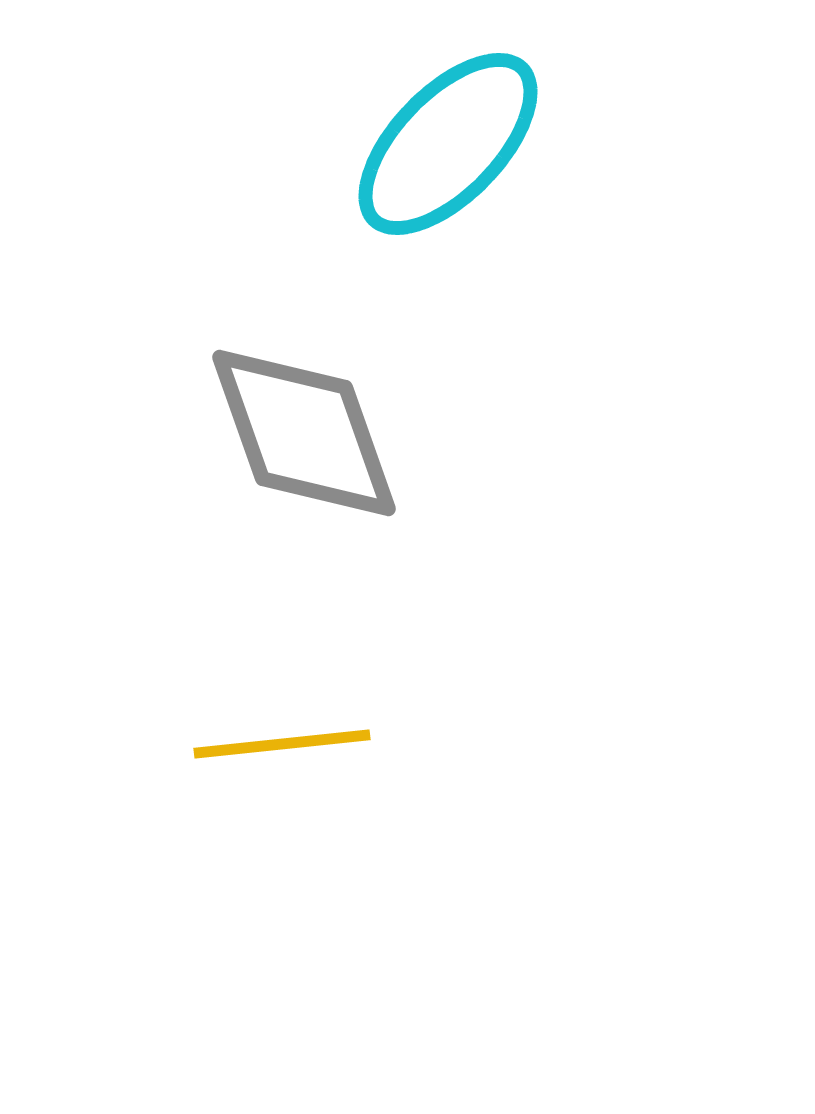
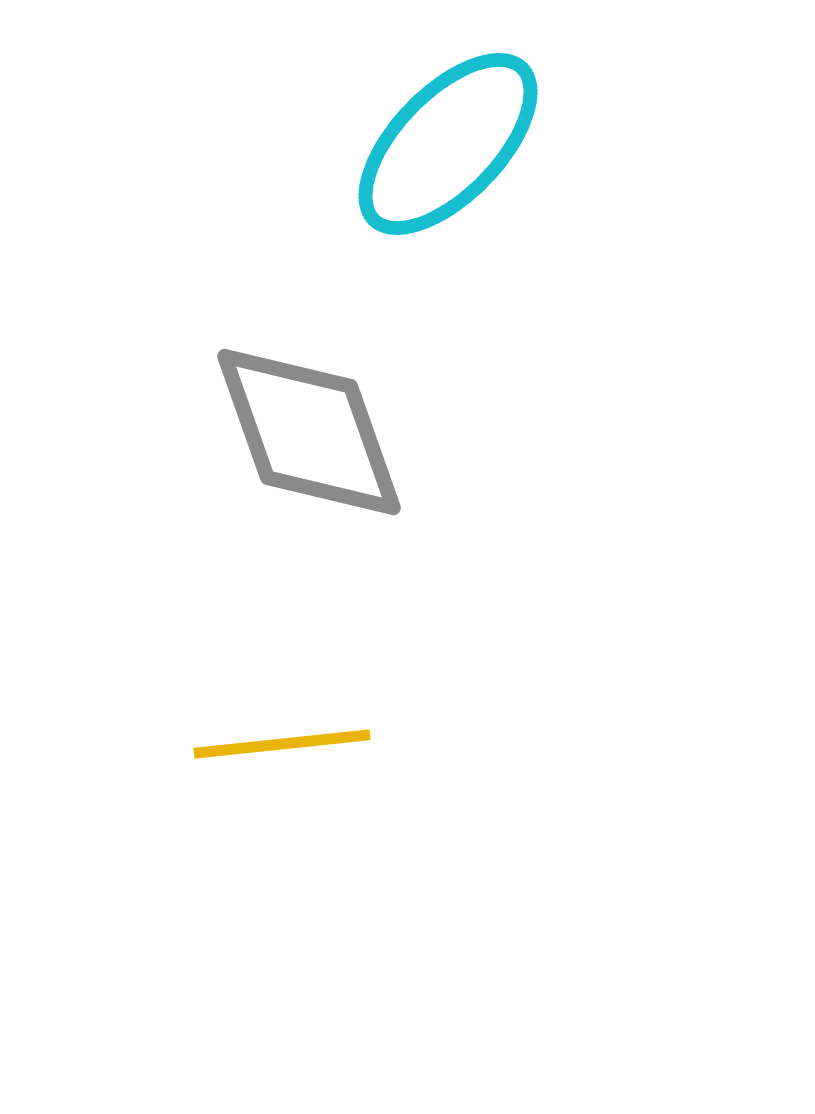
gray diamond: moved 5 px right, 1 px up
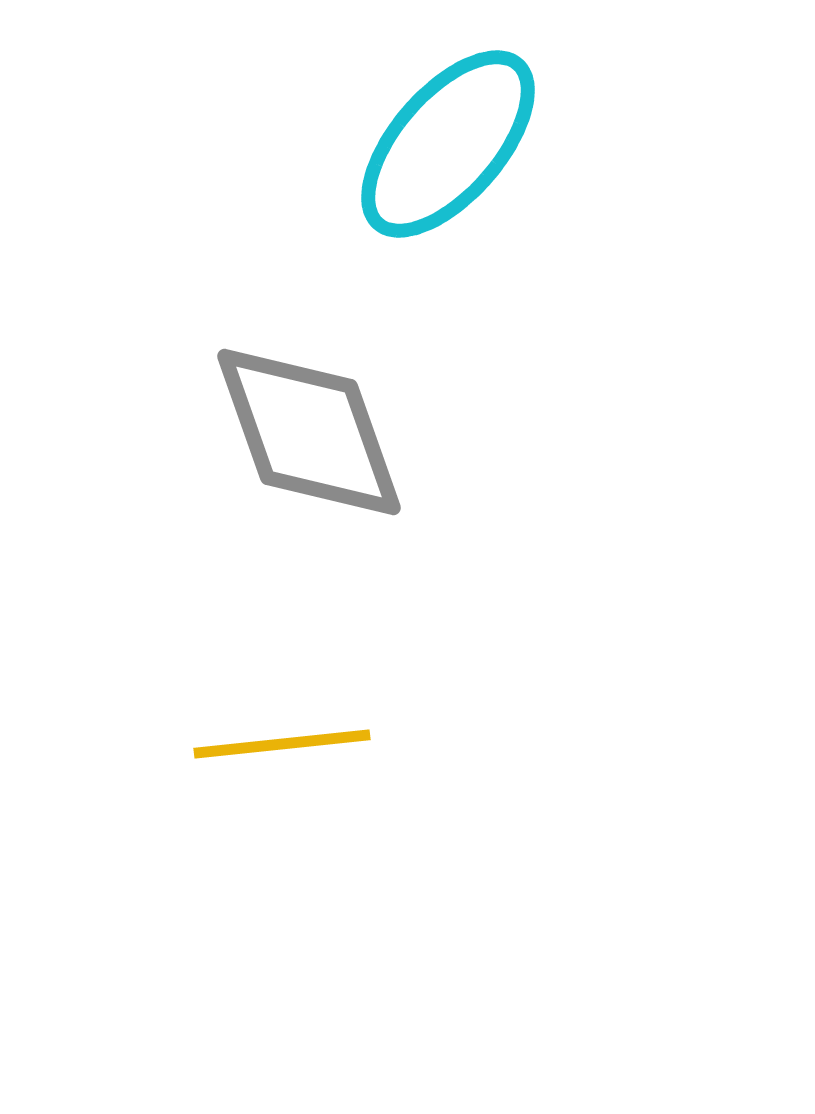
cyan ellipse: rotated 3 degrees counterclockwise
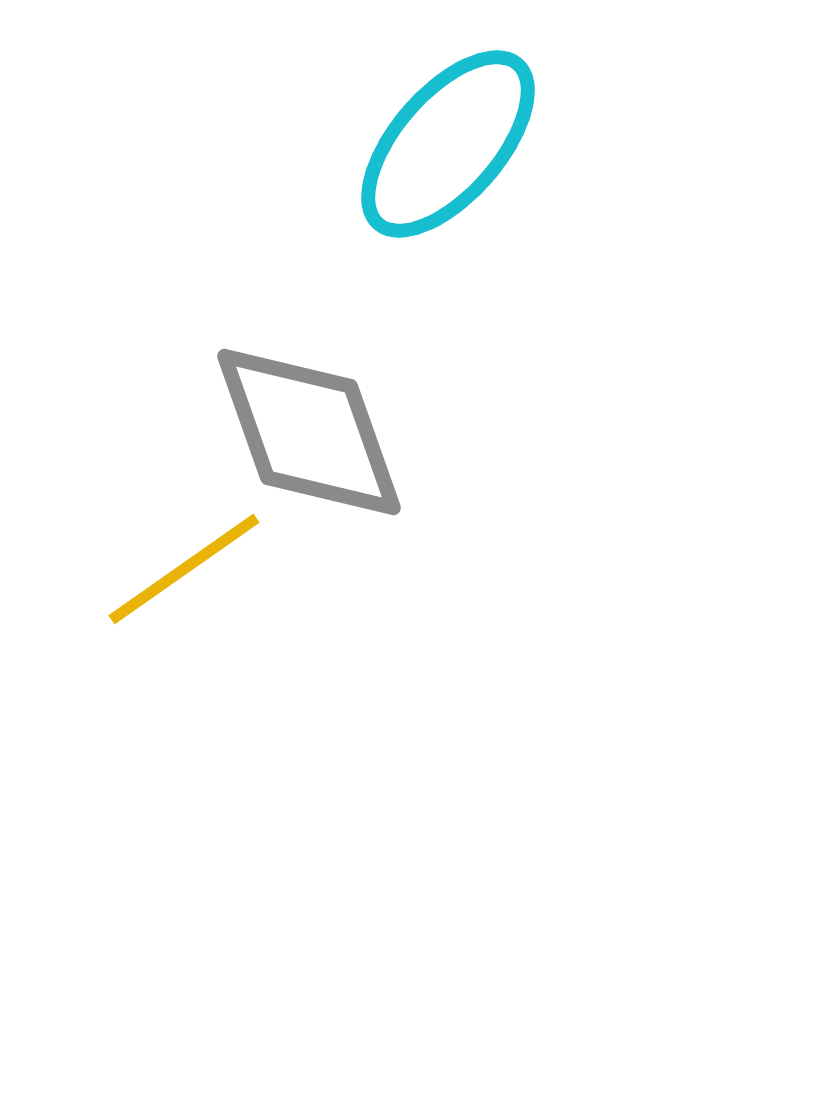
yellow line: moved 98 px left, 175 px up; rotated 29 degrees counterclockwise
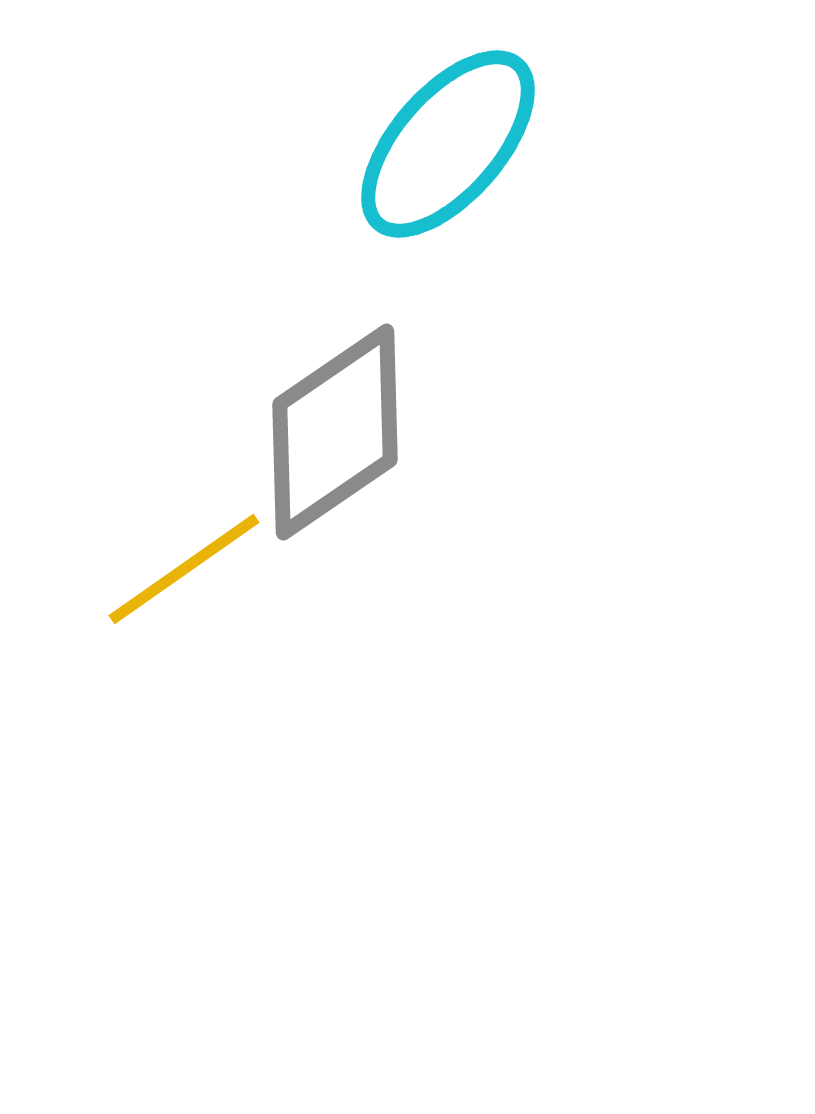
gray diamond: moved 26 px right; rotated 75 degrees clockwise
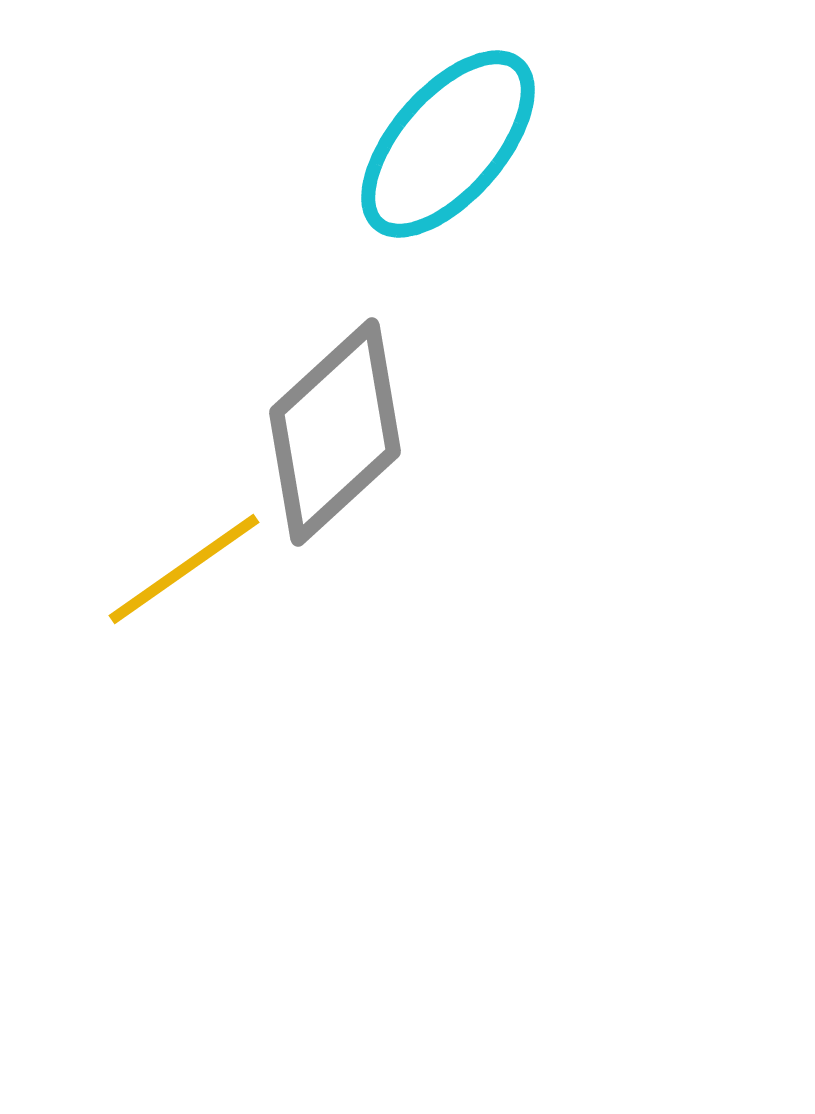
gray diamond: rotated 8 degrees counterclockwise
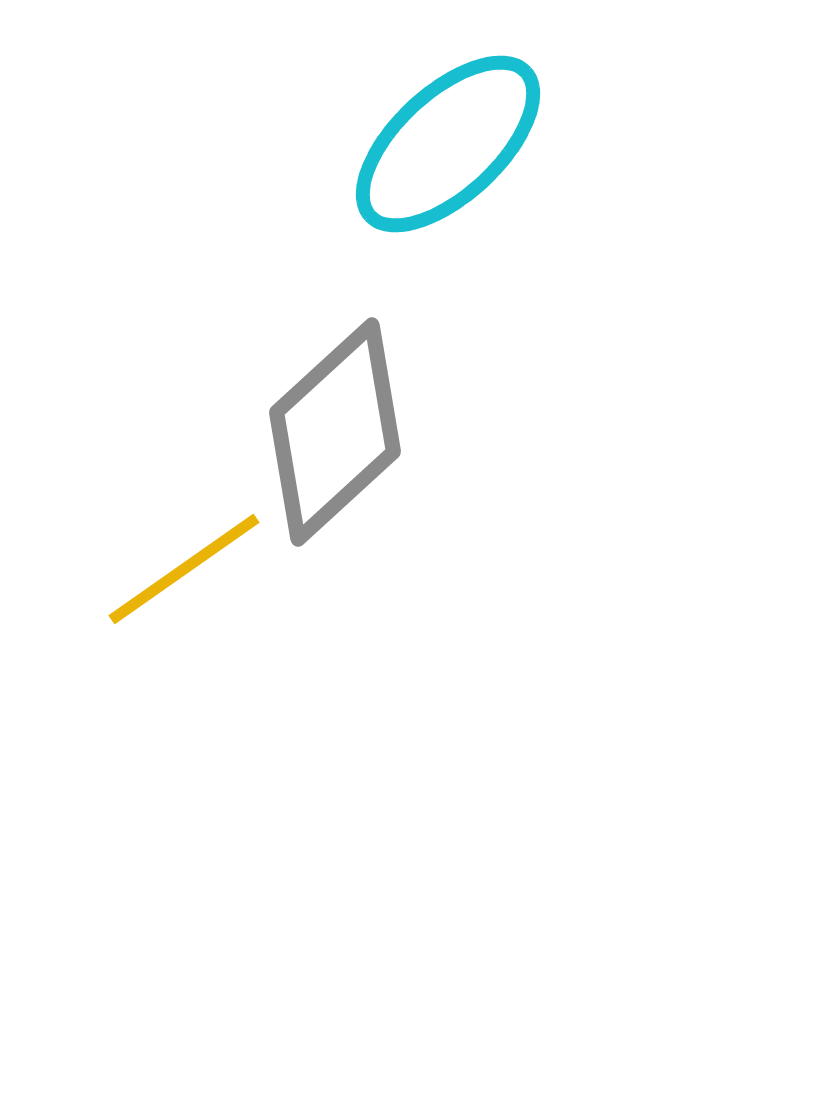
cyan ellipse: rotated 6 degrees clockwise
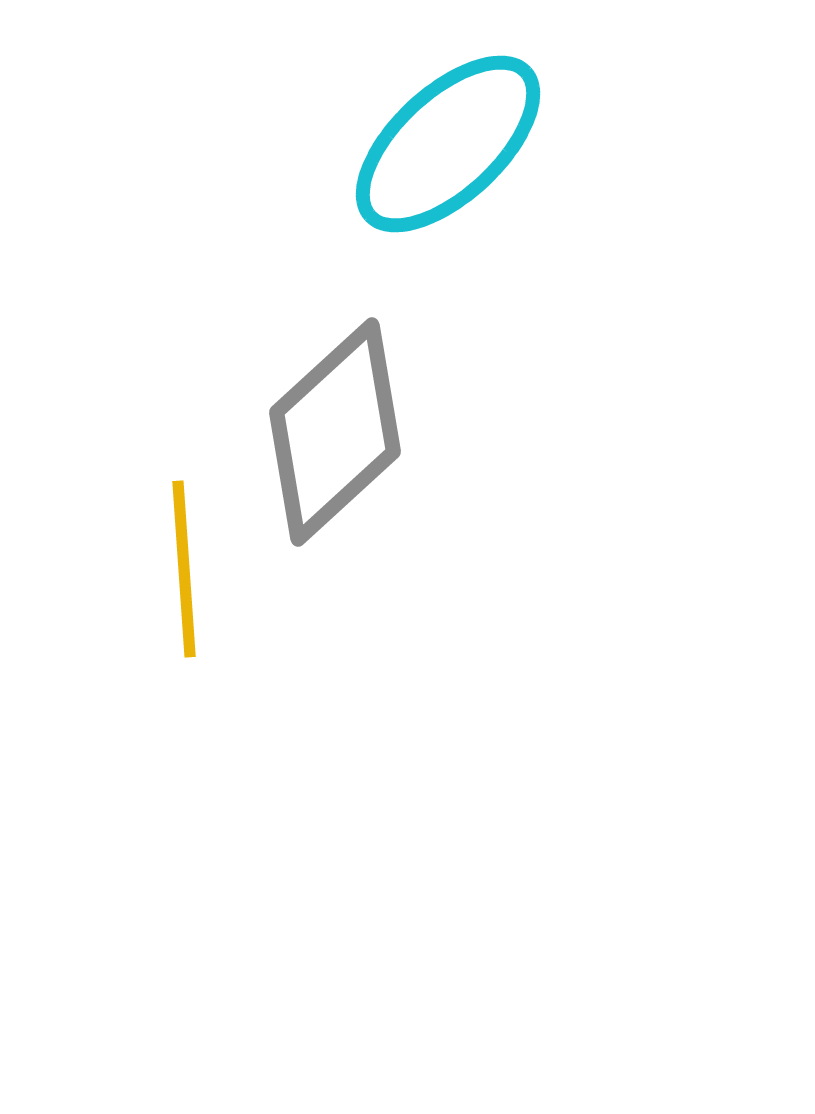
yellow line: rotated 59 degrees counterclockwise
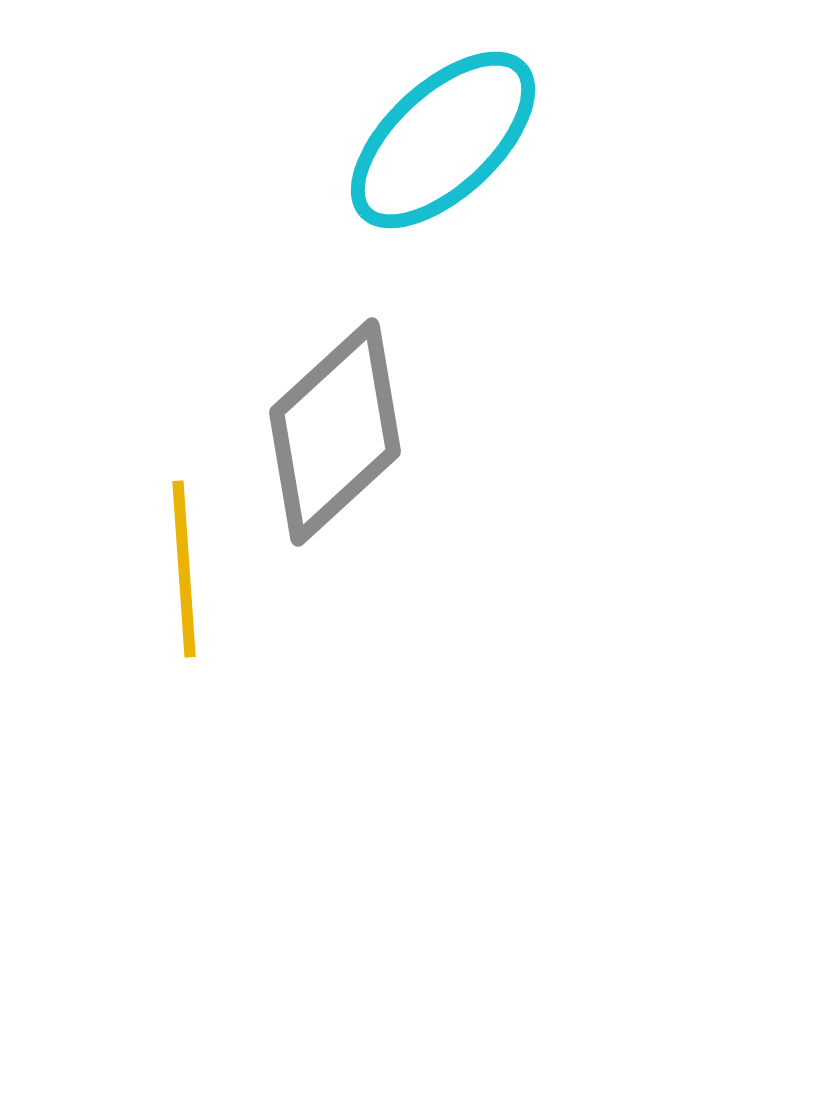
cyan ellipse: moved 5 px left, 4 px up
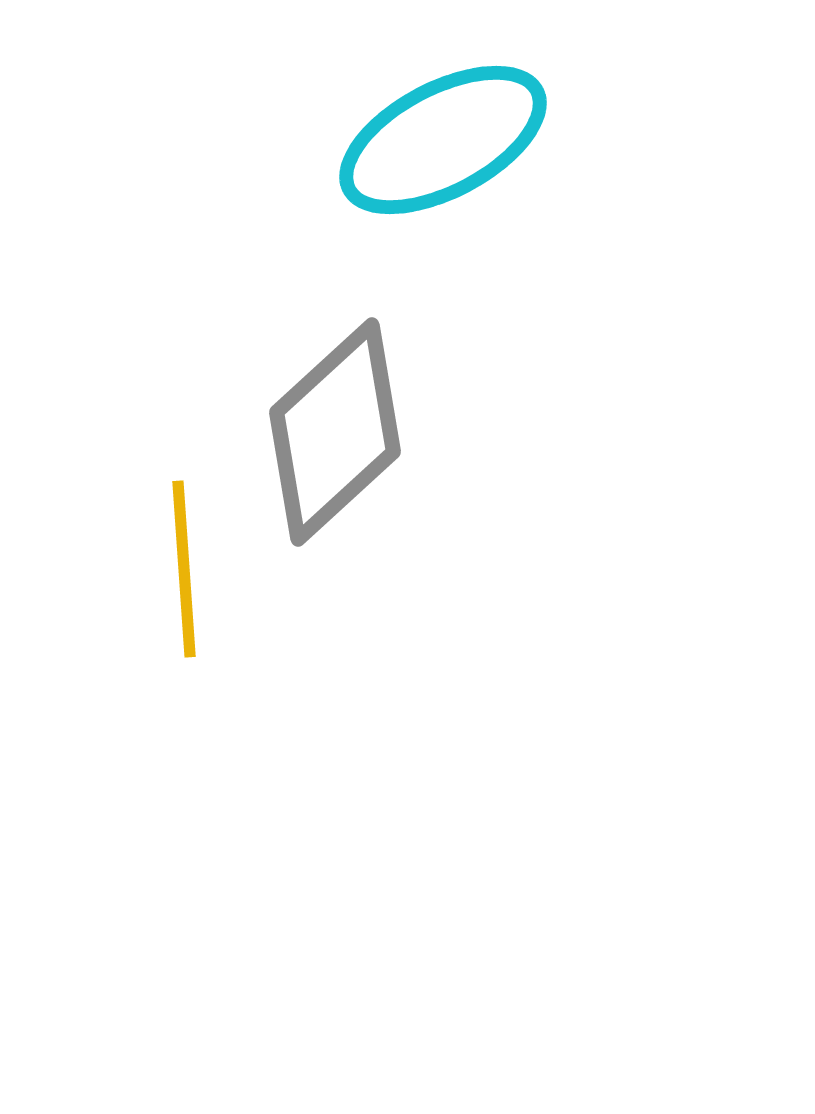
cyan ellipse: rotated 15 degrees clockwise
